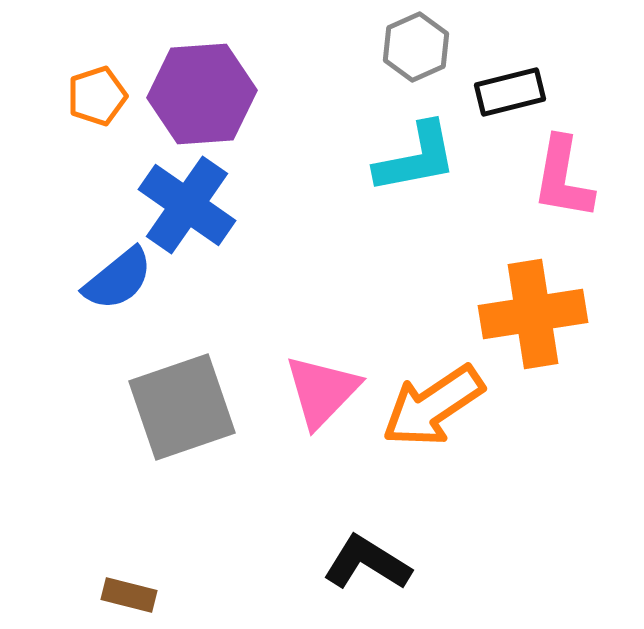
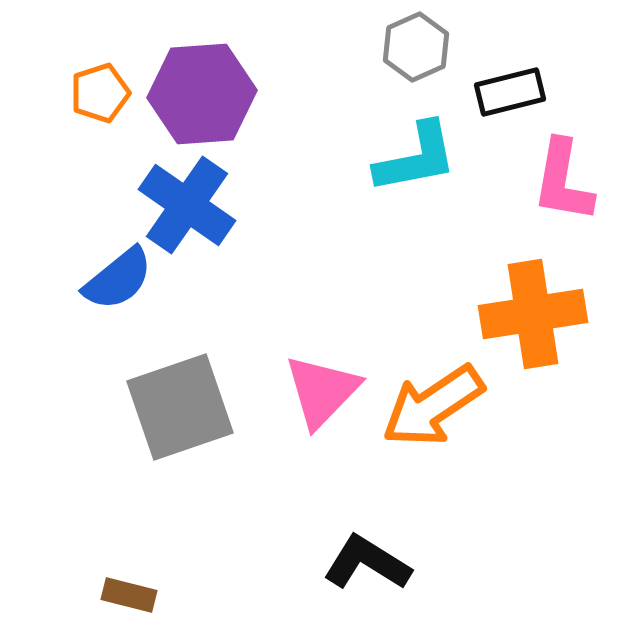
orange pentagon: moved 3 px right, 3 px up
pink L-shape: moved 3 px down
gray square: moved 2 px left
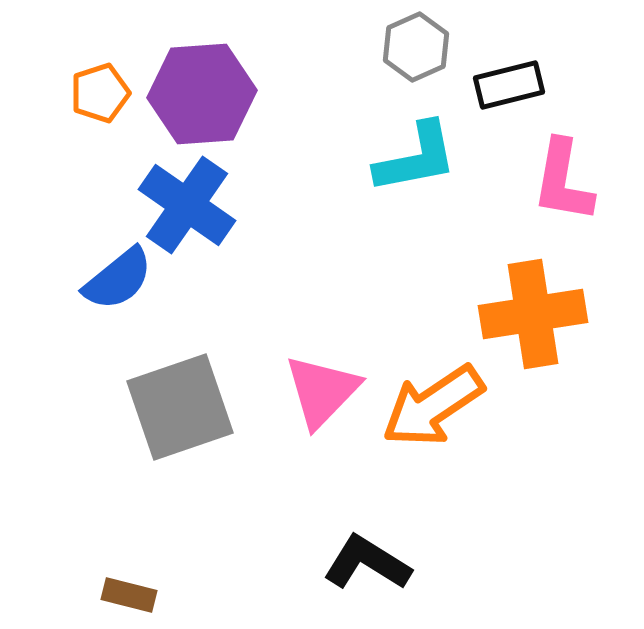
black rectangle: moved 1 px left, 7 px up
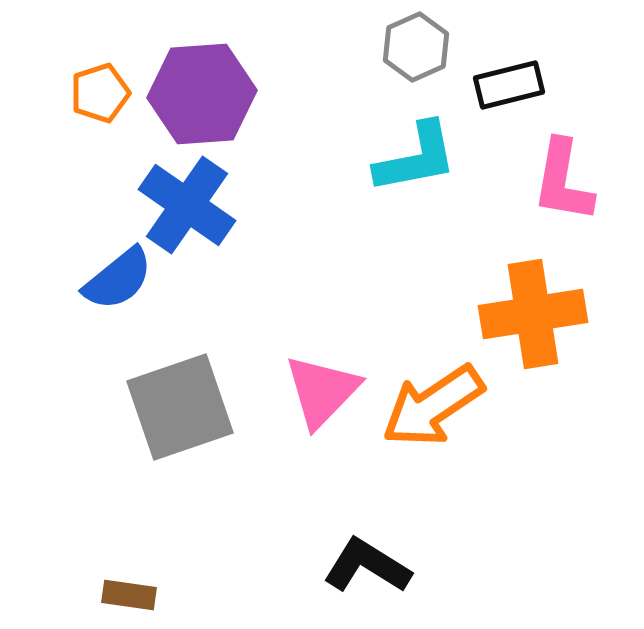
black L-shape: moved 3 px down
brown rectangle: rotated 6 degrees counterclockwise
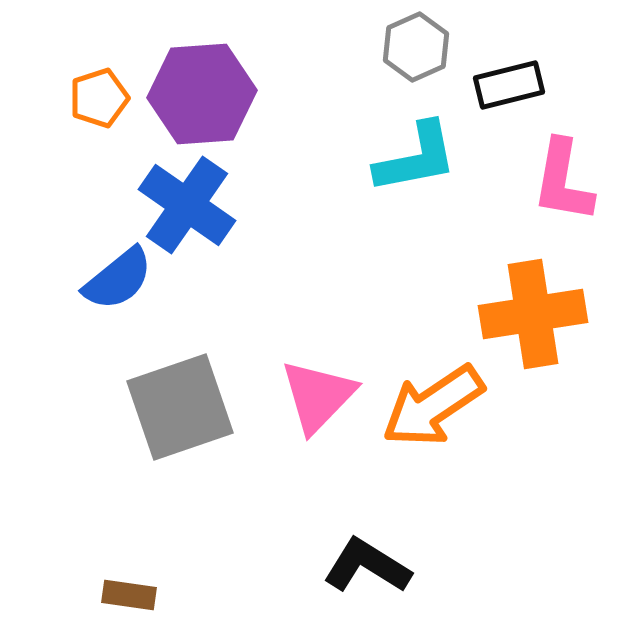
orange pentagon: moved 1 px left, 5 px down
pink triangle: moved 4 px left, 5 px down
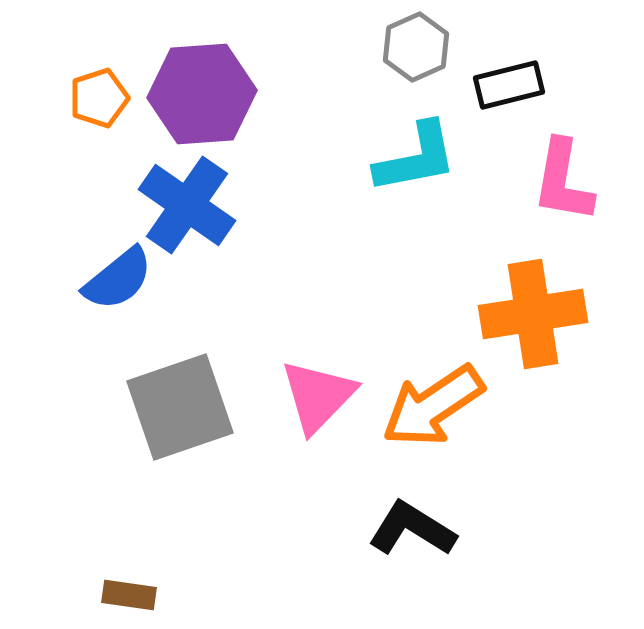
black L-shape: moved 45 px right, 37 px up
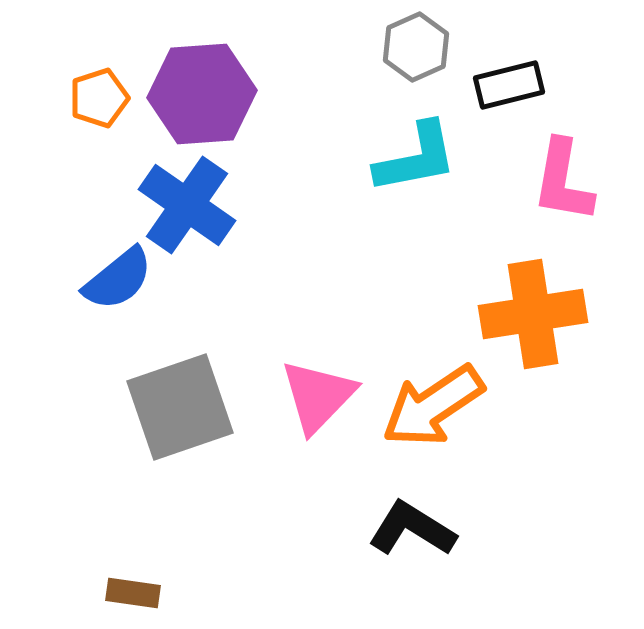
brown rectangle: moved 4 px right, 2 px up
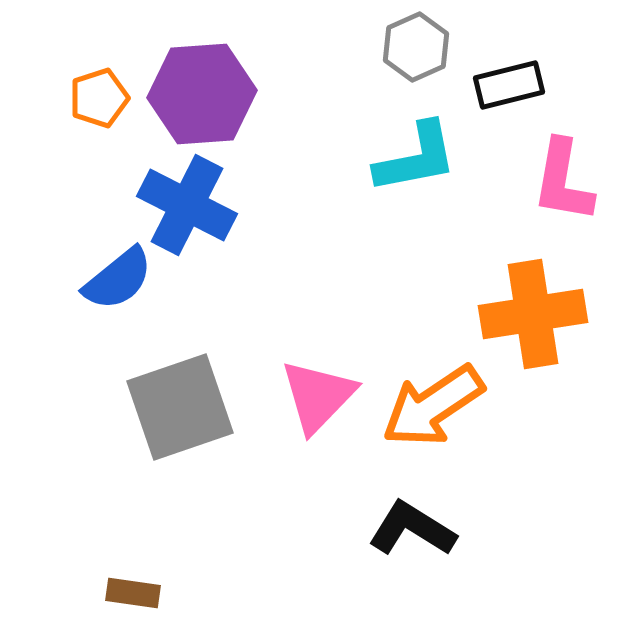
blue cross: rotated 8 degrees counterclockwise
